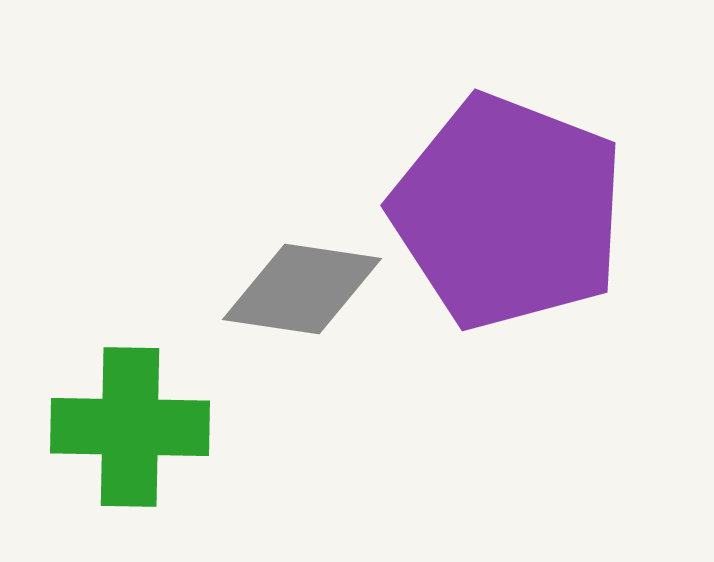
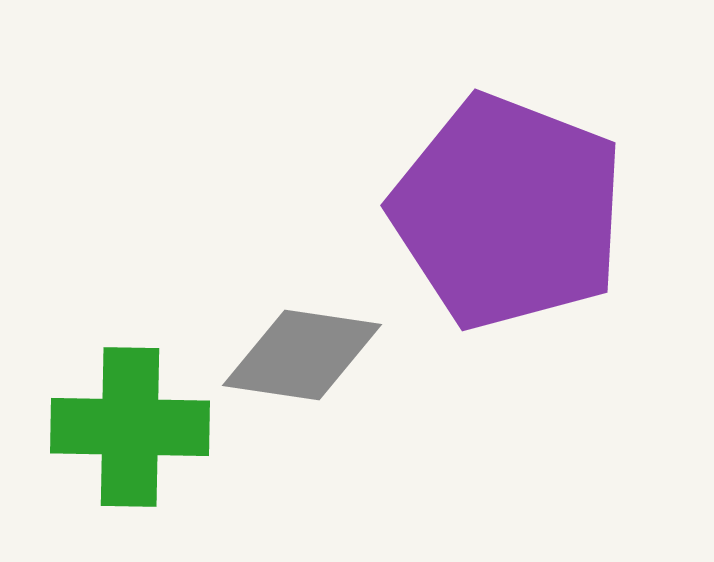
gray diamond: moved 66 px down
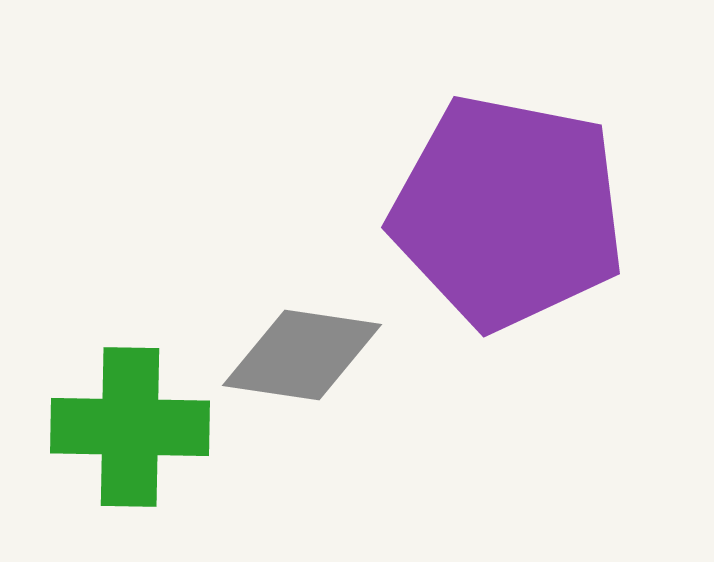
purple pentagon: rotated 10 degrees counterclockwise
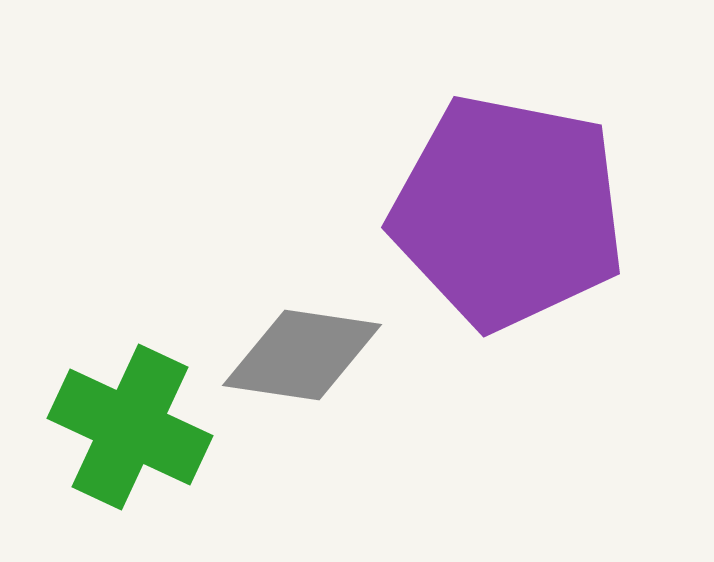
green cross: rotated 24 degrees clockwise
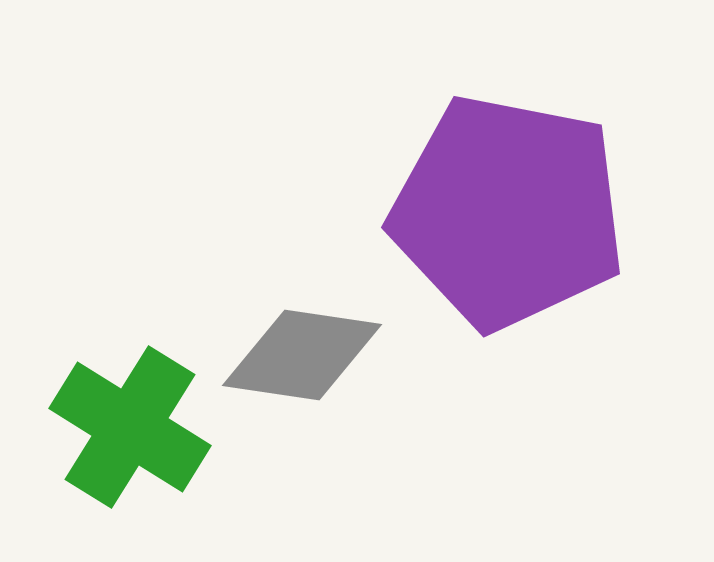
green cross: rotated 7 degrees clockwise
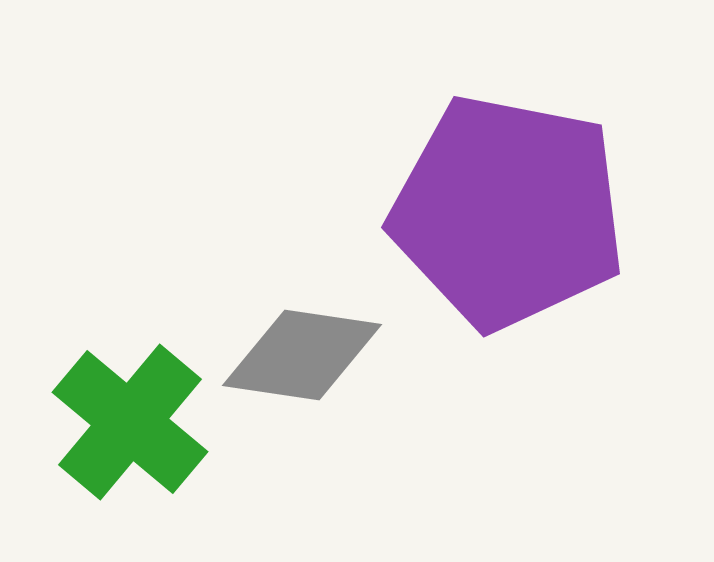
green cross: moved 5 px up; rotated 8 degrees clockwise
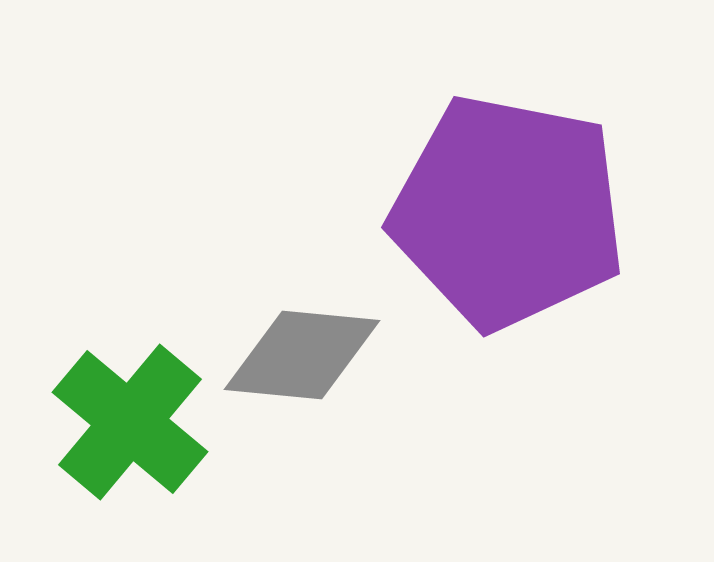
gray diamond: rotated 3 degrees counterclockwise
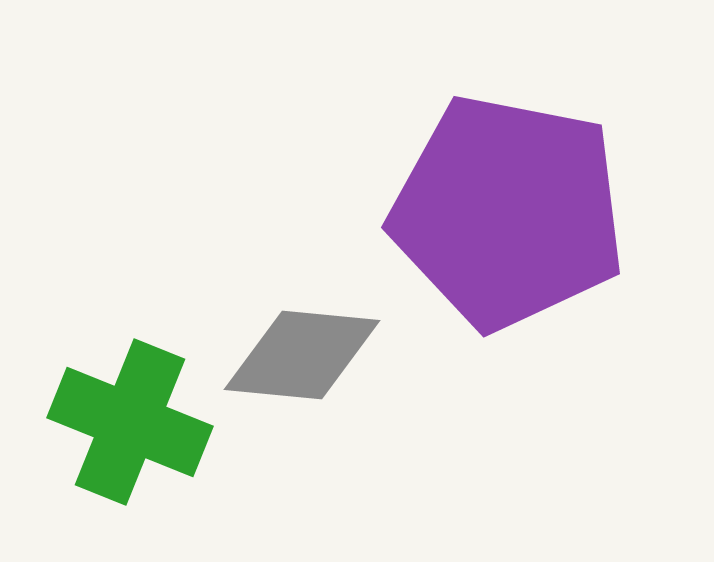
green cross: rotated 18 degrees counterclockwise
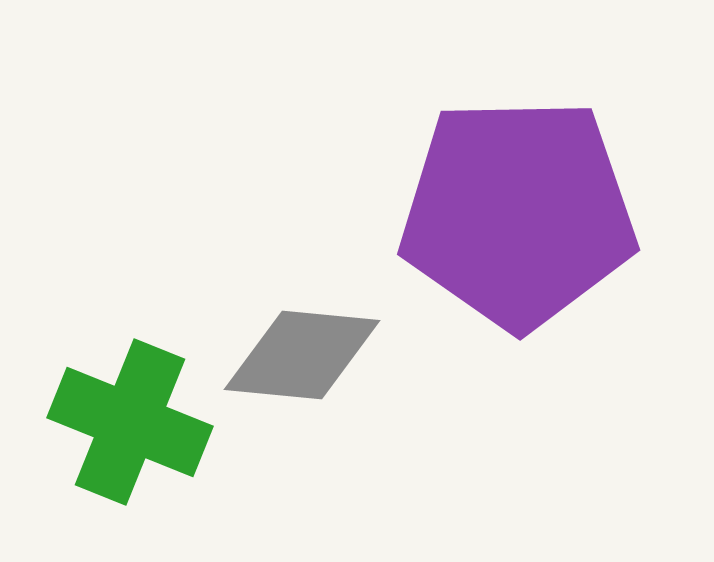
purple pentagon: moved 10 px right, 1 px down; rotated 12 degrees counterclockwise
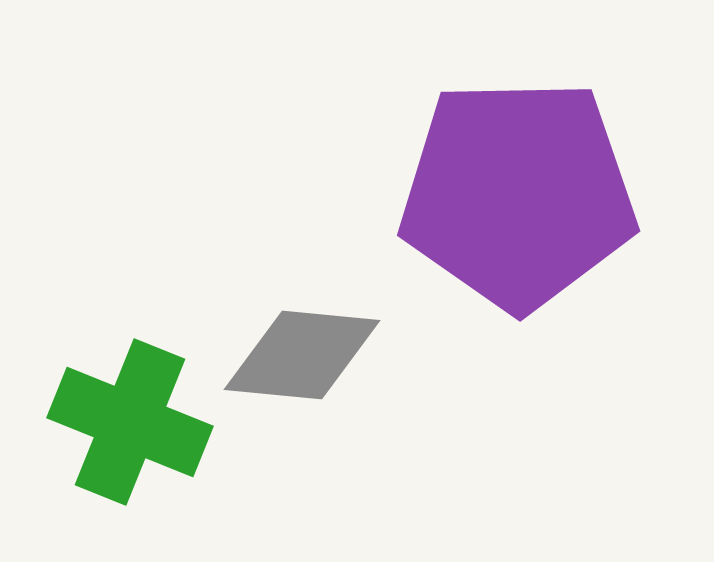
purple pentagon: moved 19 px up
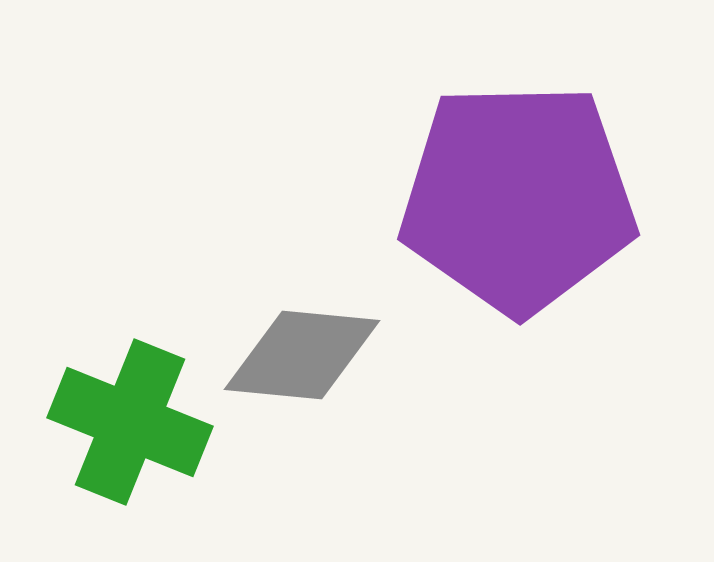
purple pentagon: moved 4 px down
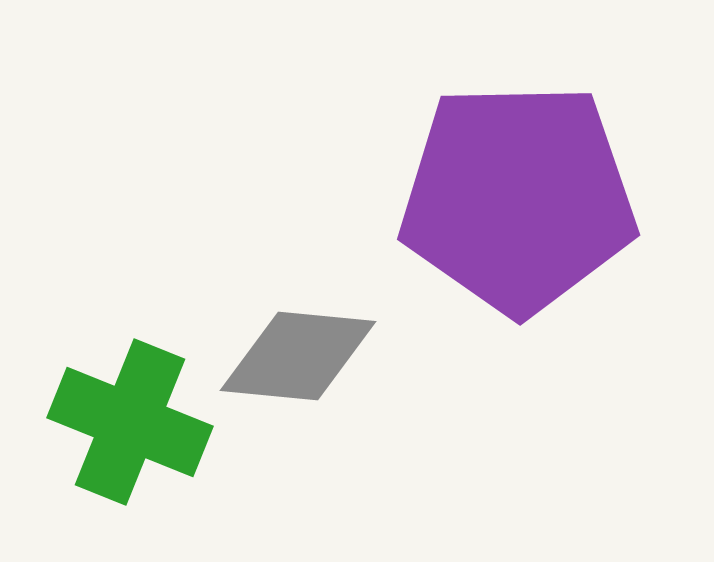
gray diamond: moved 4 px left, 1 px down
